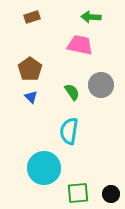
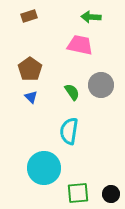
brown rectangle: moved 3 px left, 1 px up
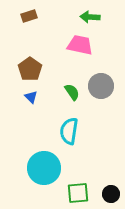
green arrow: moved 1 px left
gray circle: moved 1 px down
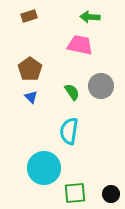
green square: moved 3 px left
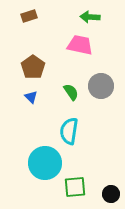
brown pentagon: moved 3 px right, 2 px up
green semicircle: moved 1 px left
cyan circle: moved 1 px right, 5 px up
green square: moved 6 px up
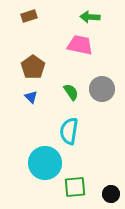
gray circle: moved 1 px right, 3 px down
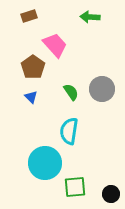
pink trapezoid: moved 25 px left; rotated 36 degrees clockwise
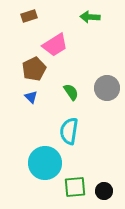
pink trapezoid: rotated 100 degrees clockwise
brown pentagon: moved 1 px right, 2 px down; rotated 10 degrees clockwise
gray circle: moved 5 px right, 1 px up
black circle: moved 7 px left, 3 px up
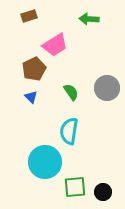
green arrow: moved 1 px left, 2 px down
cyan circle: moved 1 px up
black circle: moved 1 px left, 1 px down
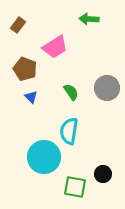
brown rectangle: moved 11 px left, 9 px down; rotated 35 degrees counterclockwise
pink trapezoid: moved 2 px down
brown pentagon: moved 9 px left; rotated 25 degrees counterclockwise
cyan circle: moved 1 px left, 5 px up
green square: rotated 15 degrees clockwise
black circle: moved 18 px up
